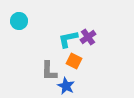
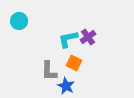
orange square: moved 2 px down
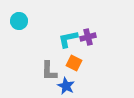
purple cross: rotated 21 degrees clockwise
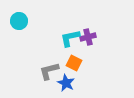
cyan L-shape: moved 2 px right, 1 px up
gray L-shape: rotated 75 degrees clockwise
blue star: moved 3 px up
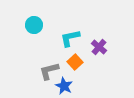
cyan circle: moved 15 px right, 4 px down
purple cross: moved 11 px right, 10 px down; rotated 35 degrees counterclockwise
orange square: moved 1 px right, 1 px up; rotated 21 degrees clockwise
blue star: moved 2 px left, 3 px down
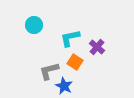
purple cross: moved 2 px left
orange square: rotated 14 degrees counterclockwise
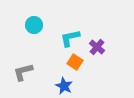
gray L-shape: moved 26 px left, 1 px down
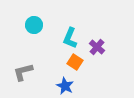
cyan L-shape: rotated 55 degrees counterclockwise
blue star: moved 1 px right
